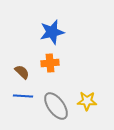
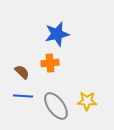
blue star: moved 5 px right, 2 px down
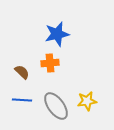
blue line: moved 1 px left, 4 px down
yellow star: rotated 12 degrees counterclockwise
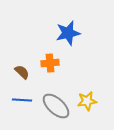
blue star: moved 11 px right, 1 px up
gray ellipse: rotated 12 degrees counterclockwise
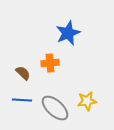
blue star: rotated 10 degrees counterclockwise
brown semicircle: moved 1 px right, 1 px down
gray ellipse: moved 1 px left, 2 px down
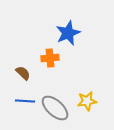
orange cross: moved 5 px up
blue line: moved 3 px right, 1 px down
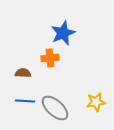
blue star: moved 5 px left
brown semicircle: rotated 42 degrees counterclockwise
yellow star: moved 9 px right, 1 px down
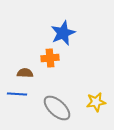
brown semicircle: moved 2 px right
blue line: moved 8 px left, 7 px up
gray ellipse: moved 2 px right
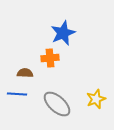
yellow star: moved 3 px up; rotated 12 degrees counterclockwise
gray ellipse: moved 4 px up
